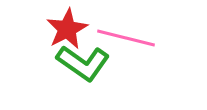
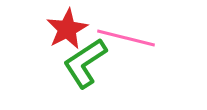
green L-shape: moved 2 px right; rotated 112 degrees clockwise
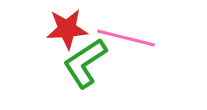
red star: rotated 24 degrees clockwise
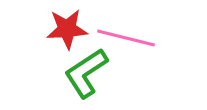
green L-shape: moved 1 px right, 10 px down
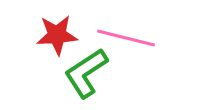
red star: moved 10 px left, 6 px down
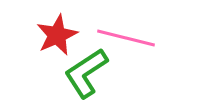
red star: rotated 21 degrees counterclockwise
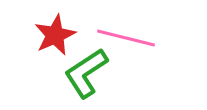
red star: moved 2 px left
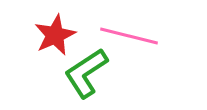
pink line: moved 3 px right, 2 px up
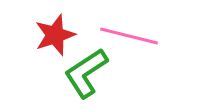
red star: rotated 6 degrees clockwise
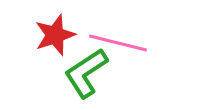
pink line: moved 11 px left, 7 px down
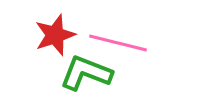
green L-shape: rotated 54 degrees clockwise
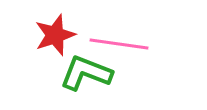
pink line: moved 1 px right, 1 px down; rotated 6 degrees counterclockwise
